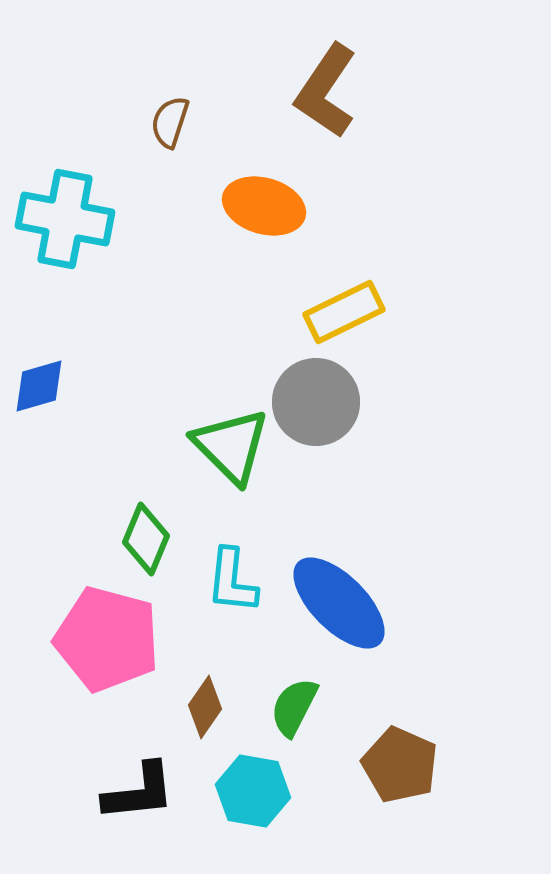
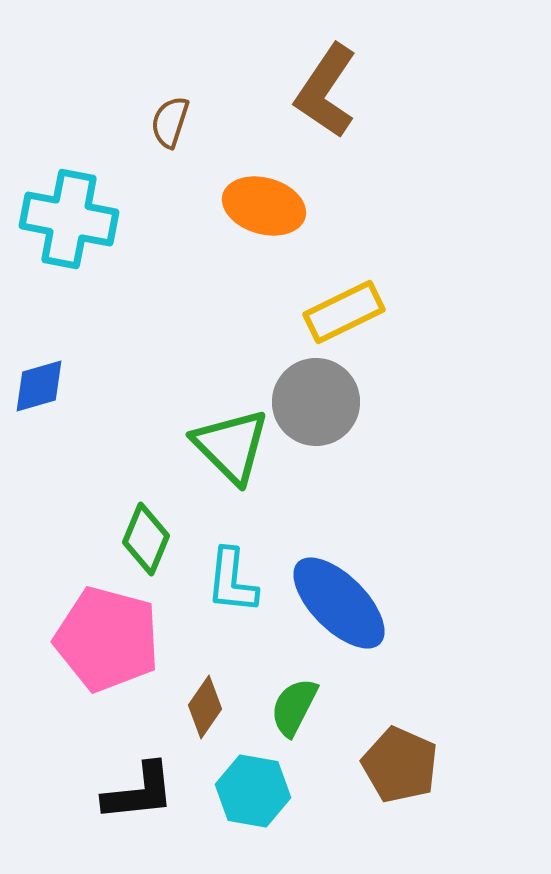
cyan cross: moved 4 px right
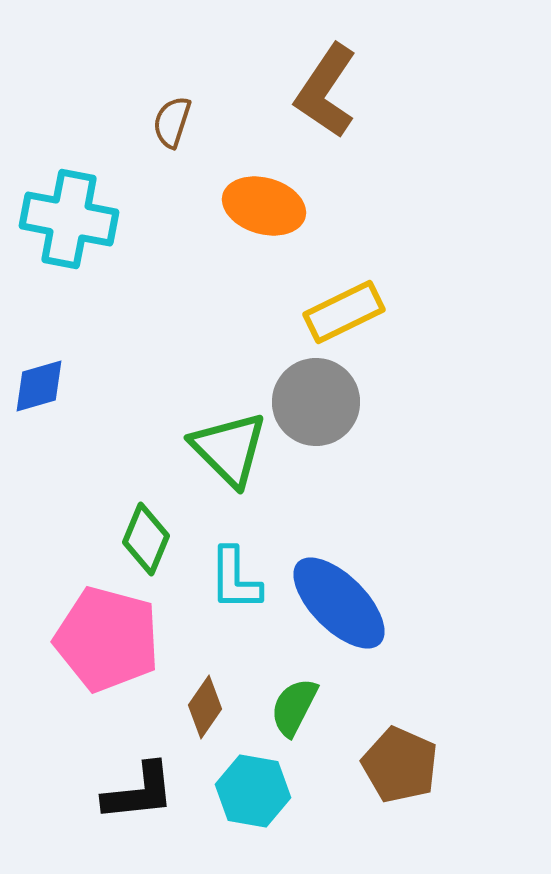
brown semicircle: moved 2 px right
green triangle: moved 2 px left, 3 px down
cyan L-shape: moved 3 px right, 2 px up; rotated 6 degrees counterclockwise
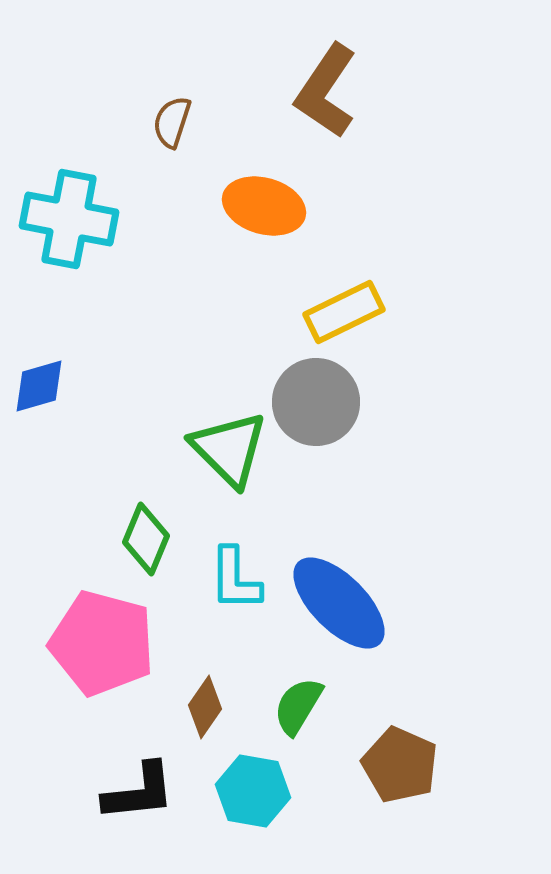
pink pentagon: moved 5 px left, 4 px down
green semicircle: moved 4 px right, 1 px up; rotated 4 degrees clockwise
